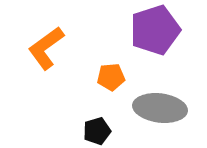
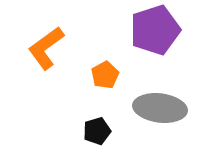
orange pentagon: moved 6 px left, 2 px up; rotated 24 degrees counterclockwise
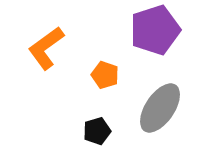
orange pentagon: rotated 24 degrees counterclockwise
gray ellipse: rotated 63 degrees counterclockwise
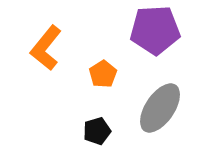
purple pentagon: rotated 15 degrees clockwise
orange L-shape: rotated 15 degrees counterclockwise
orange pentagon: moved 2 px left, 1 px up; rotated 20 degrees clockwise
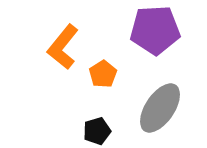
orange L-shape: moved 17 px right, 1 px up
